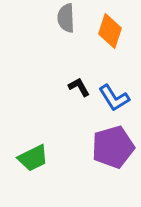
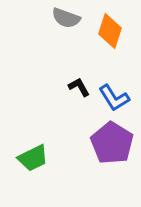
gray semicircle: rotated 68 degrees counterclockwise
purple pentagon: moved 1 px left, 4 px up; rotated 24 degrees counterclockwise
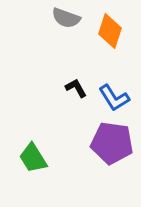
black L-shape: moved 3 px left, 1 px down
purple pentagon: rotated 24 degrees counterclockwise
green trapezoid: rotated 84 degrees clockwise
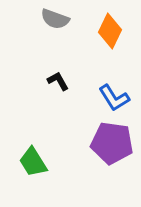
gray semicircle: moved 11 px left, 1 px down
orange diamond: rotated 8 degrees clockwise
black L-shape: moved 18 px left, 7 px up
green trapezoid: moved 4 px down
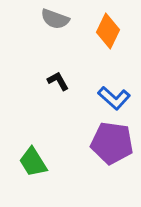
orange diamond: moved 2 px left
blue L-shape: rotated 16 degrees counterclockwise
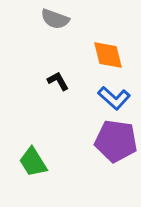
orange diamond: moved 24 px down; rotated 40 degrees counterclockwise
purple pentagon: moved 4 px right, 2 px up
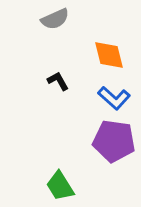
gray semicircle: rotated 44 degrees counterclockwise
orange diamond: moved 1 px right
purple pentagon: moved 2 px left
green trapezoid: moved 27 px right, 24 px down
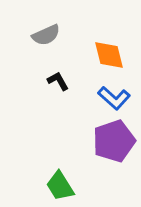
gray semicircle: moved 9 px left, 16 px down
purple pentagon: rotated 27 degrees counterclockwise
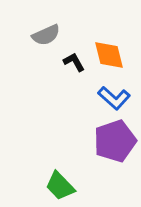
black L-shape: moved 16 px right, 19 px up
purple pentagon: moved 1 px right
green trapezoid: rotated 12 degrees counterclockwise
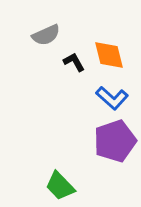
blue L-shape: moved 2 px left
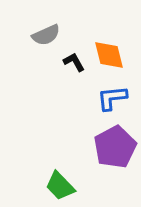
blue L-shape: rotated 132 degrees clockwise
purple pentagon: moved 6 px down; rotated 9 degrees counterclockwise
